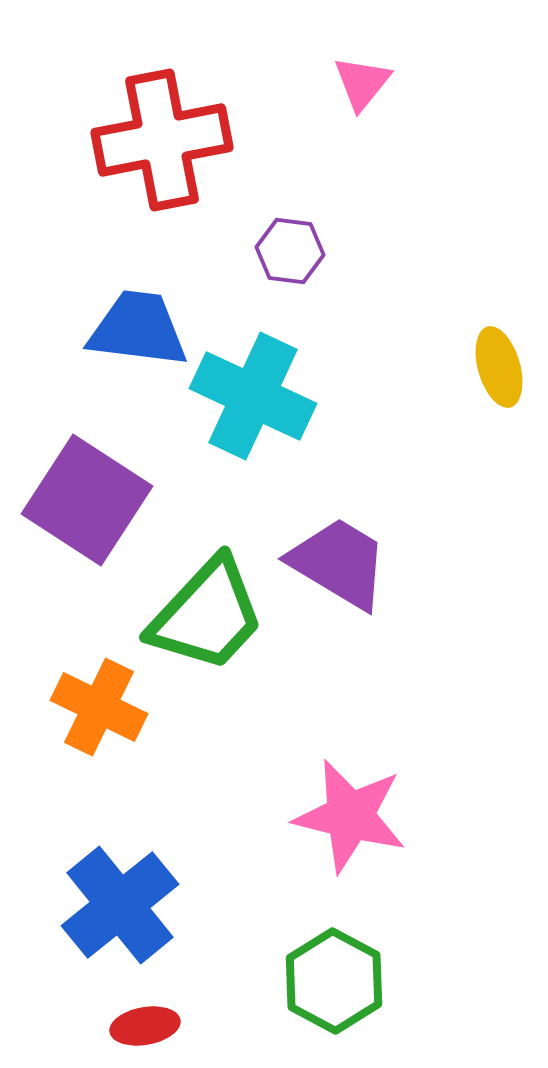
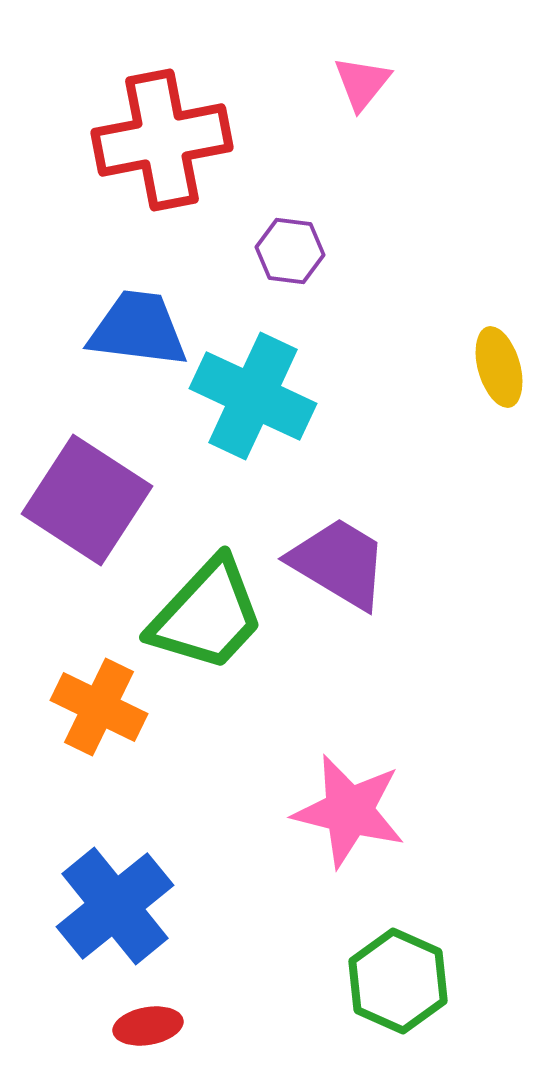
pink star: moved 1 px left, 5 px up
blue cross: moved 5 px left, 1 px down
green hexagon: moved 64 px right; rotated 4 degrees counterclockwise
red ellipse: moved 3 px right
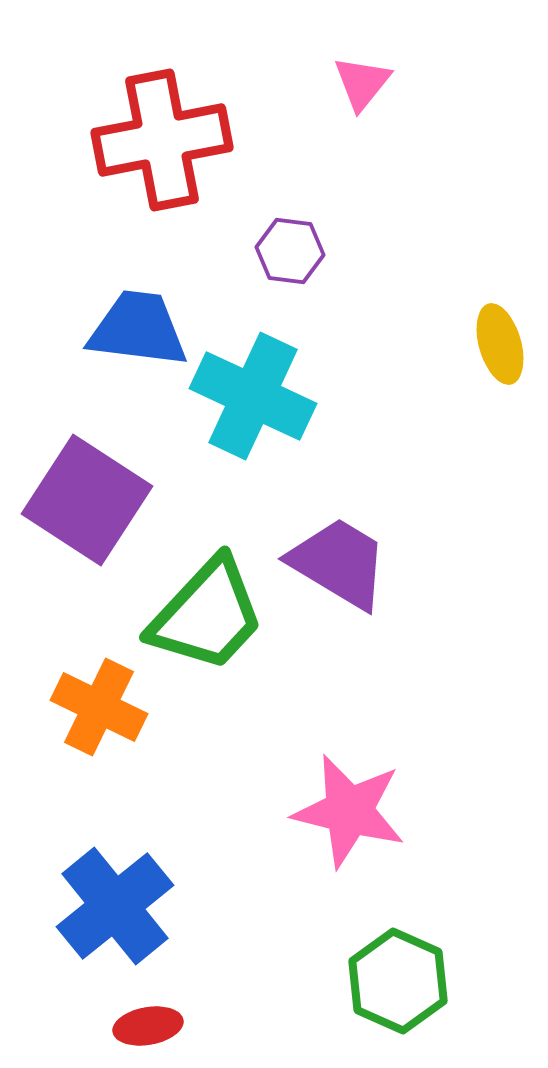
yellow ellipse: moved 1 px right, 23 px up
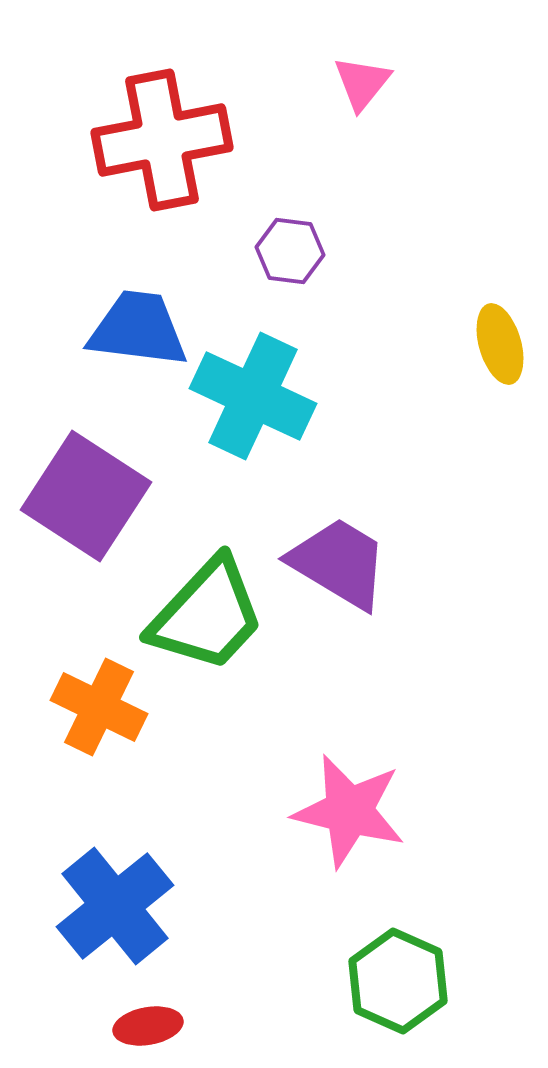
purple square: moved 1 px left, 4 px up
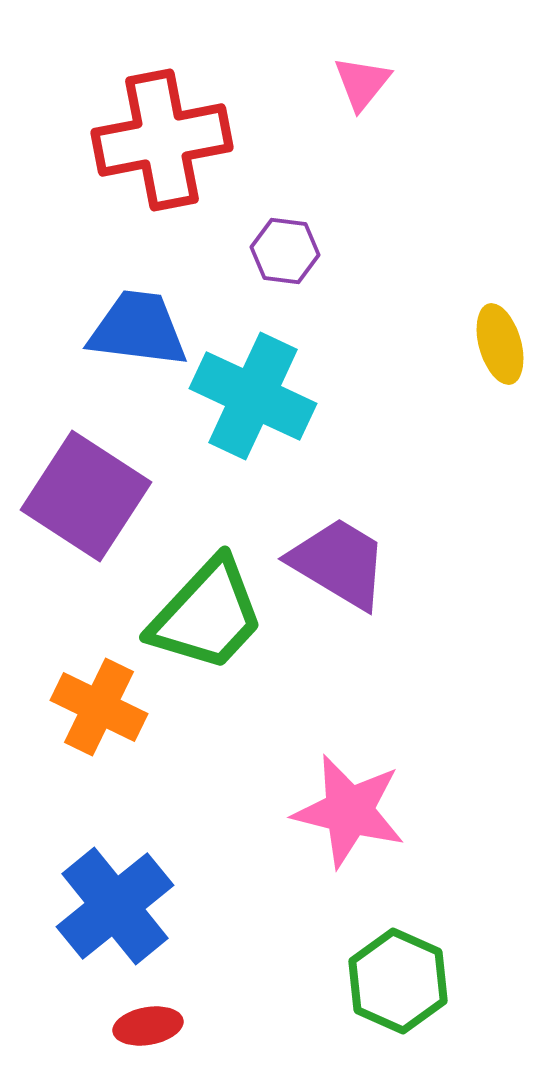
purple hexagon: moved 5 px left
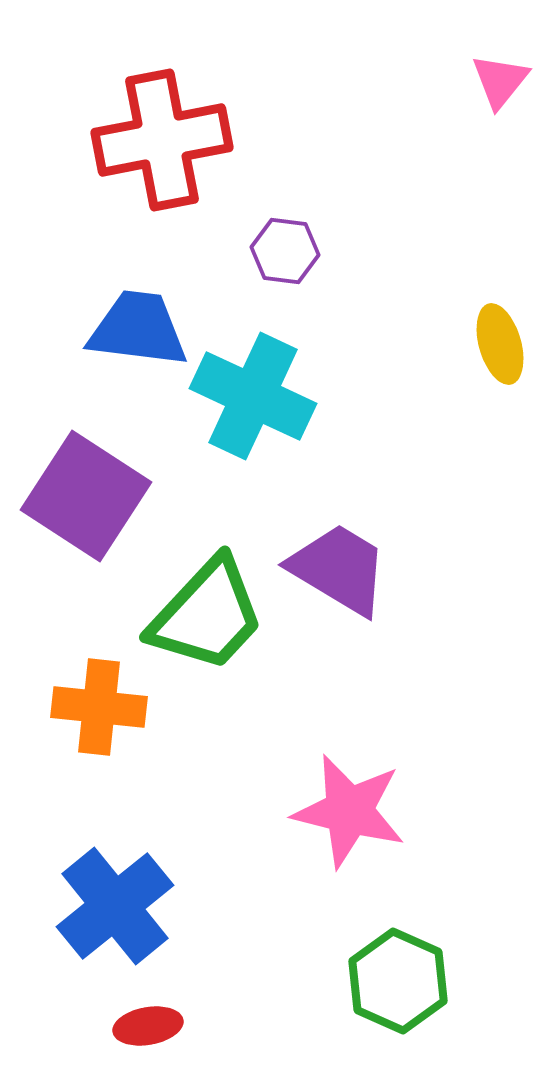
pink triangle: moved 138 px right, 2 px up
purple trapezoid: moved 6 px down
orange cross: rotated 20 degrees counterclockwise
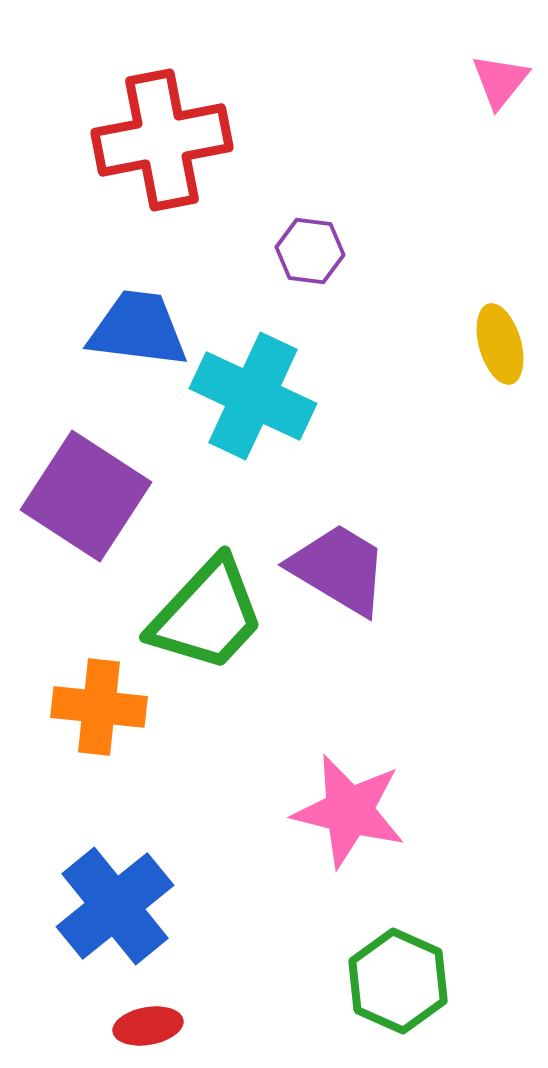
purple hexagon: moved 25 px right
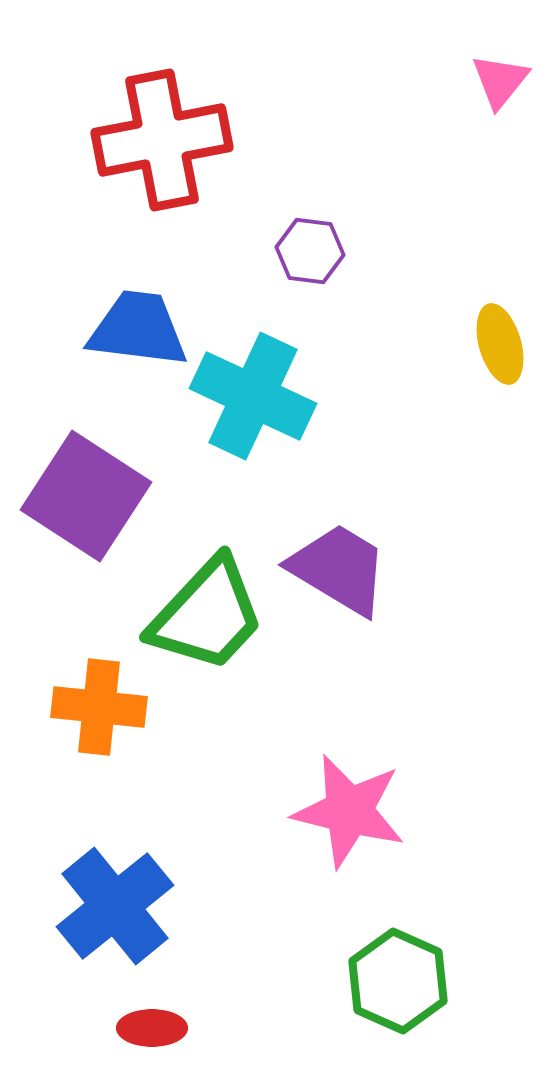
red ellipse: moved 4 px right, 2 px down; rotated 10 degrees clockwise
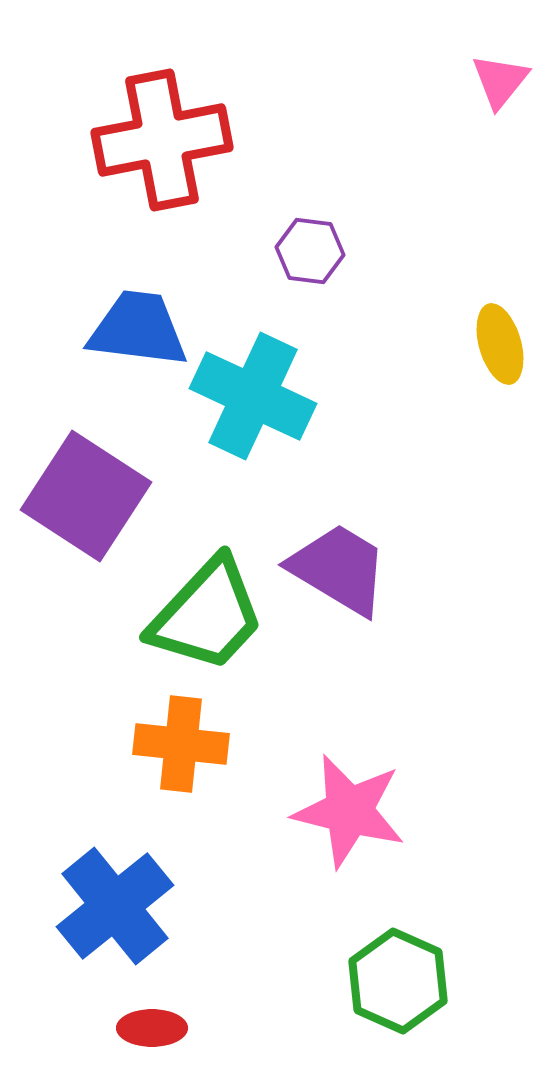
orange cross: moved 82 px right, 37 px down
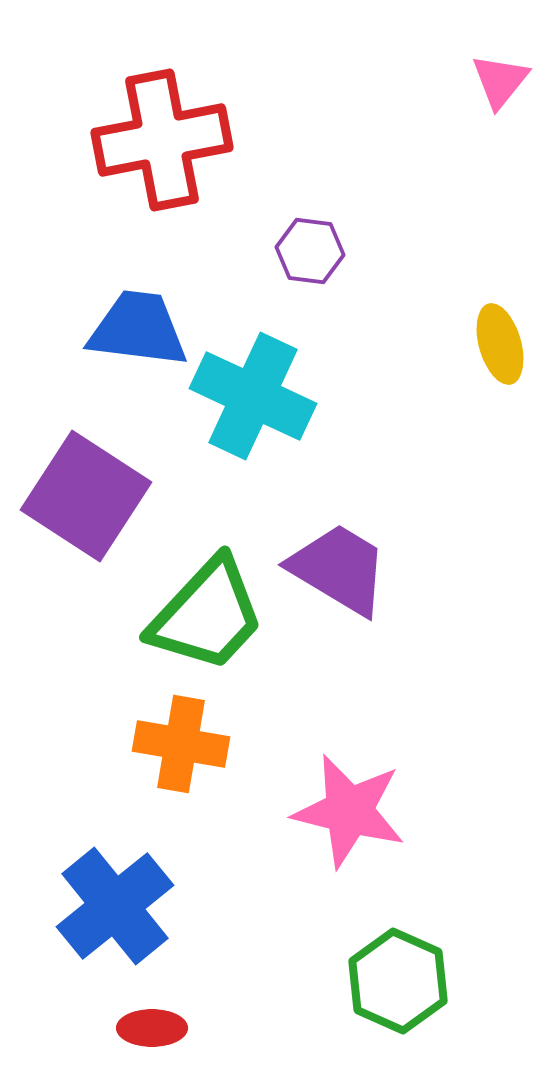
orange cross: rotated 4 degrees clockwise
